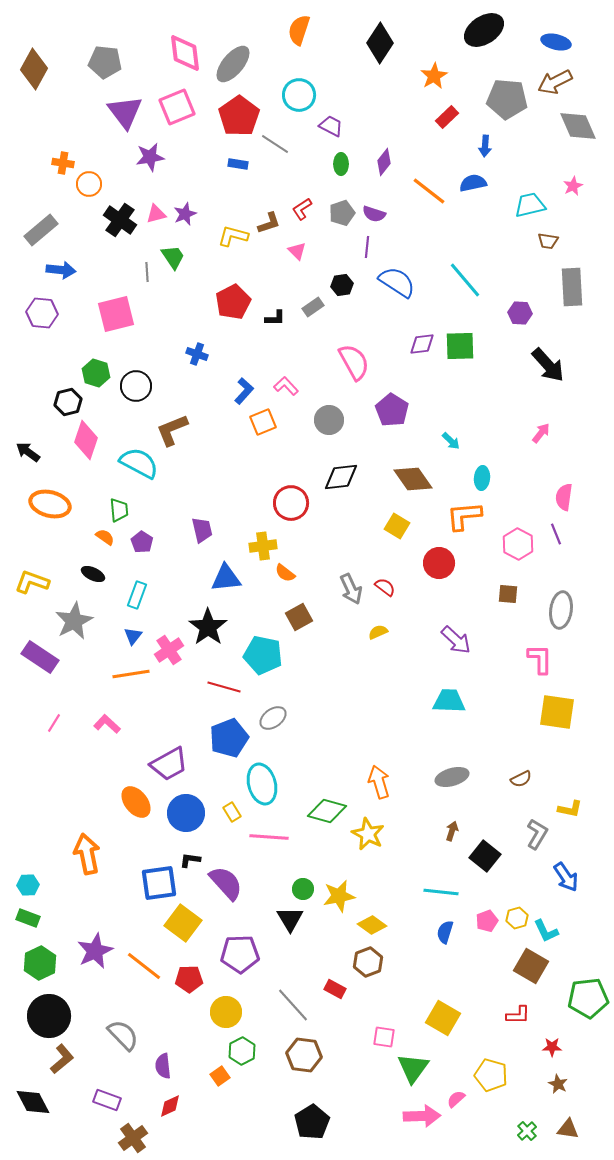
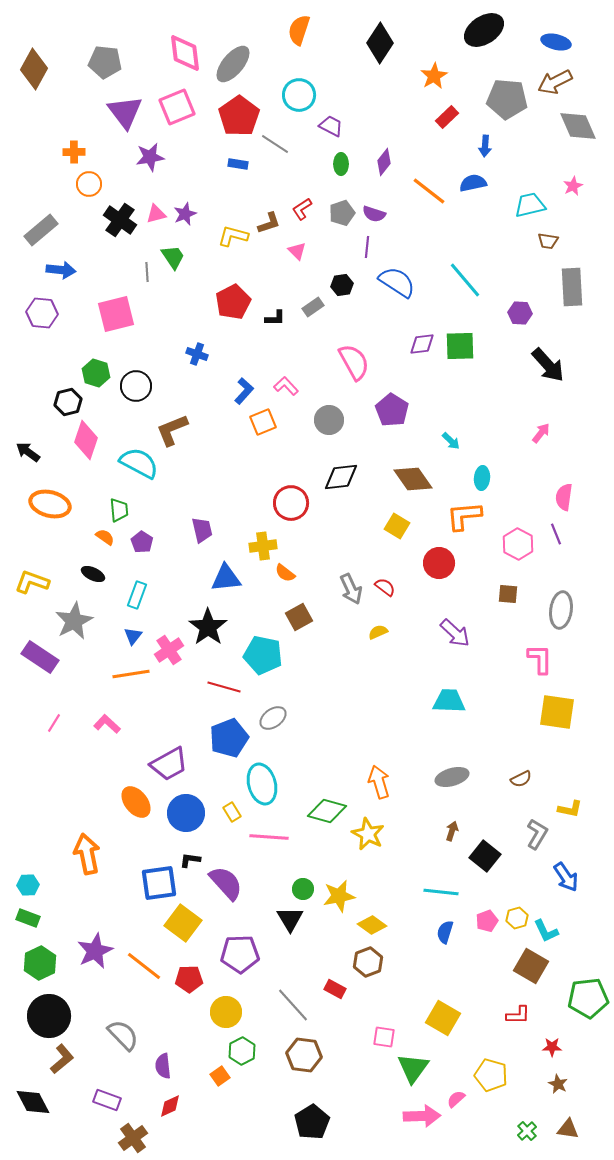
orange cross at (63, 163): moved 11 px right, 11 px up; rotated 10 degrees counterclockwise
purple arrow at (456, 640): moved 1 px left, 7 px up
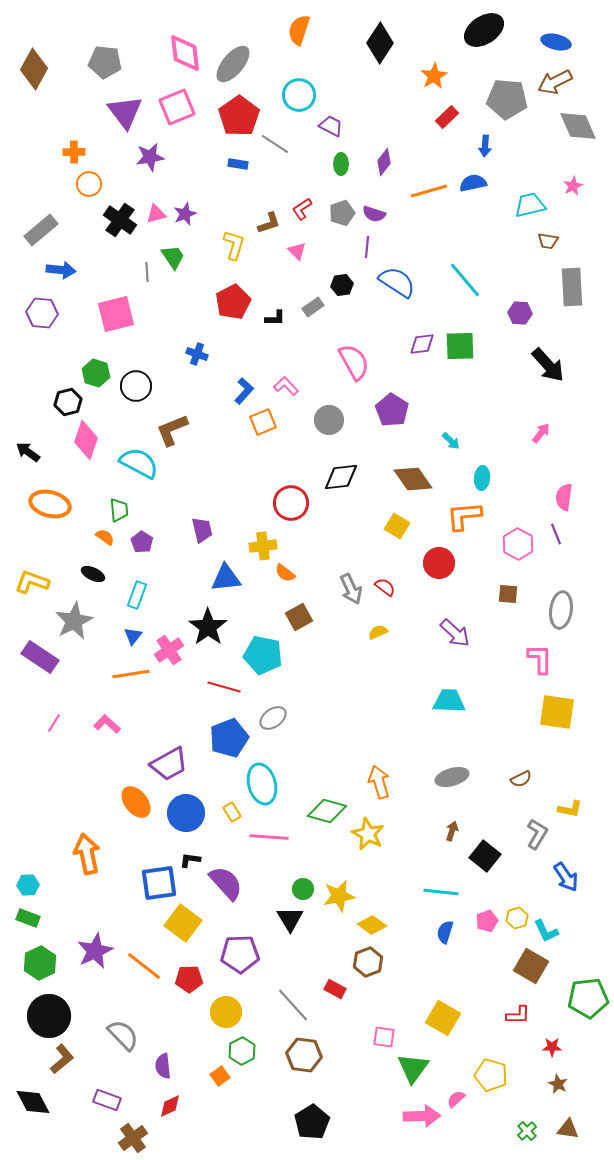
orange line at (429, 191): rotated 54 degrees counterclockwise
yellow L-shape at (233, 236): moved 1 px right, 9 px down; rotated 92 degrees clockwise
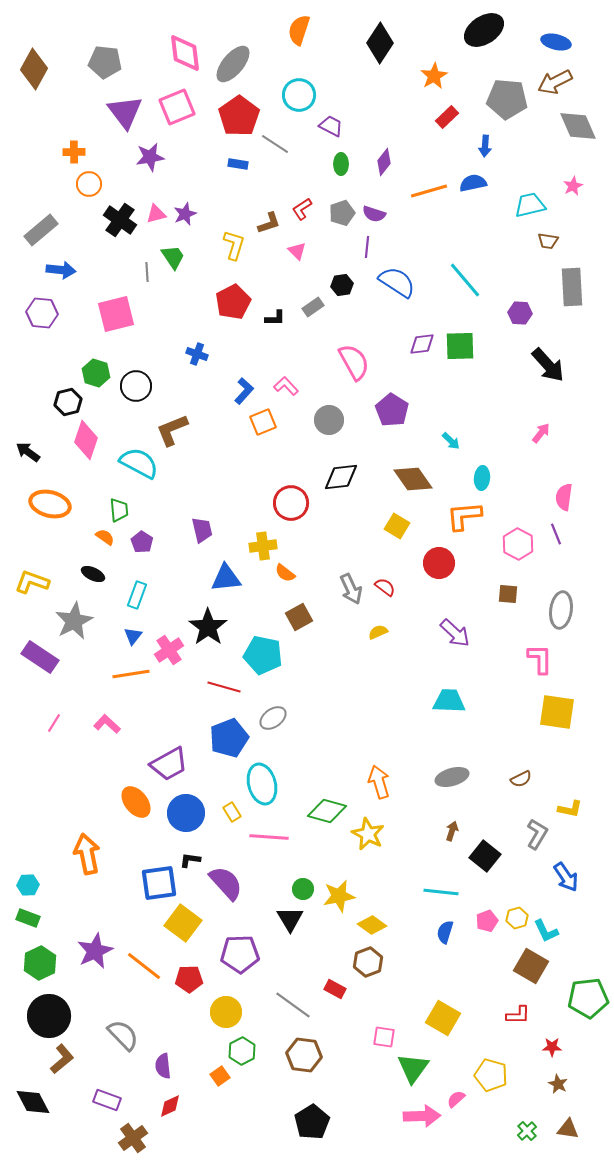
gray line at (293, 1005): rotated 12 degrees counterclockwise
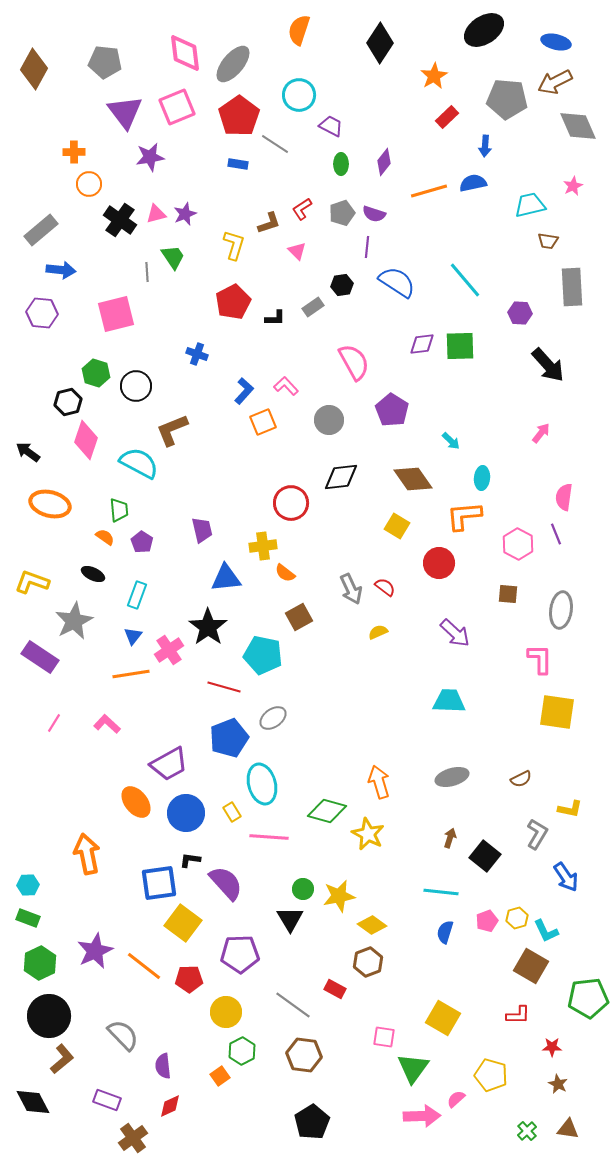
brown arrow at (452, 831): moved 2 px left, 7 px down
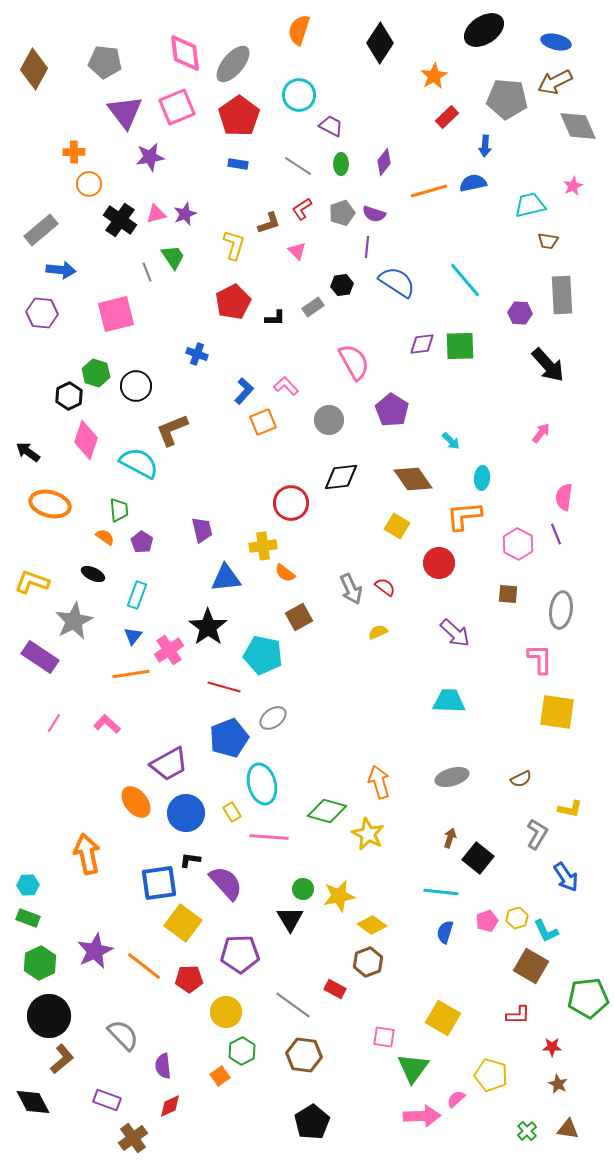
gray line at (275, 144): moved 23 px right, 22 px down
gray line at (147, 272): rotated 18 degrees counterclockwise
gray rectangle at (572, 287): moved 10 px left, 8 px down
black hexagon at (68, 402): moved 1 px right, 6 px up; rotated 12 degrees counterclockwise
black square at (485, 856): moved 7 px left, 2 px down
